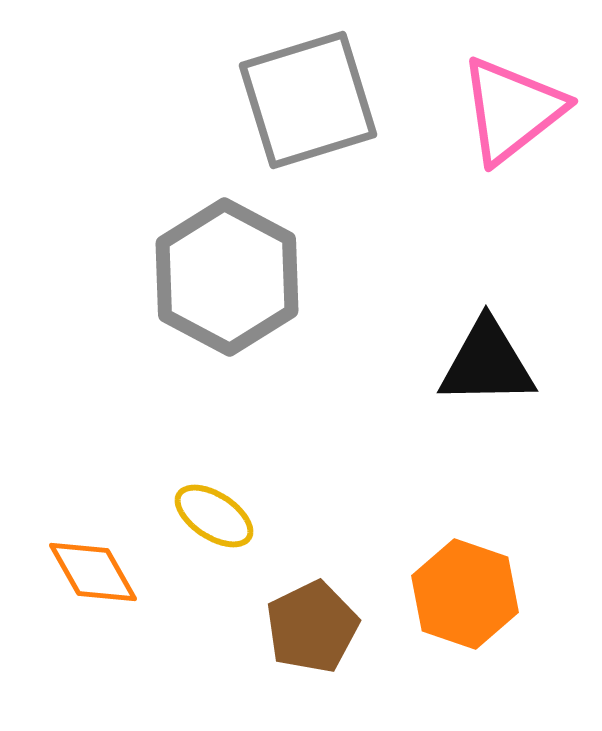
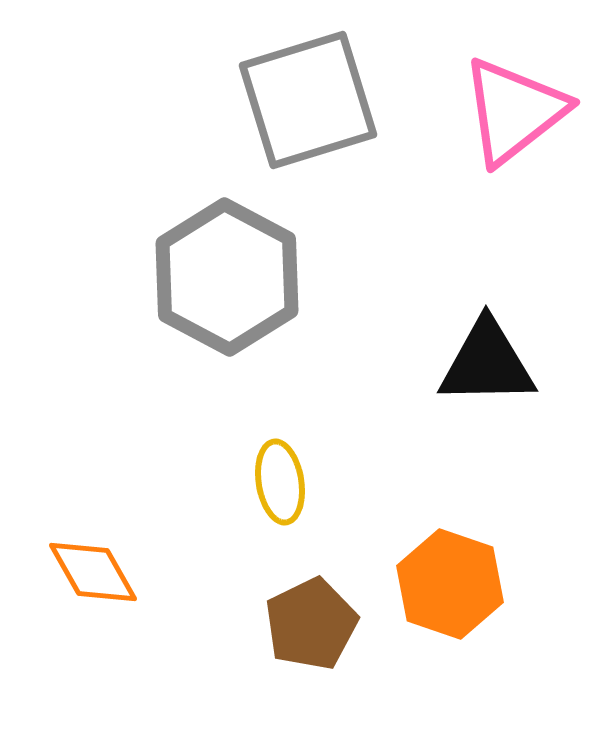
pink triangle: moved 2 px right, 1 px down
yellow ellipse: moved 66 px right, 34 px up; rotated 48 degrees clockwise
orange hexagon: moved 15 px left, 10 px up
brown pentagon: moved 1 px left, 3 px up
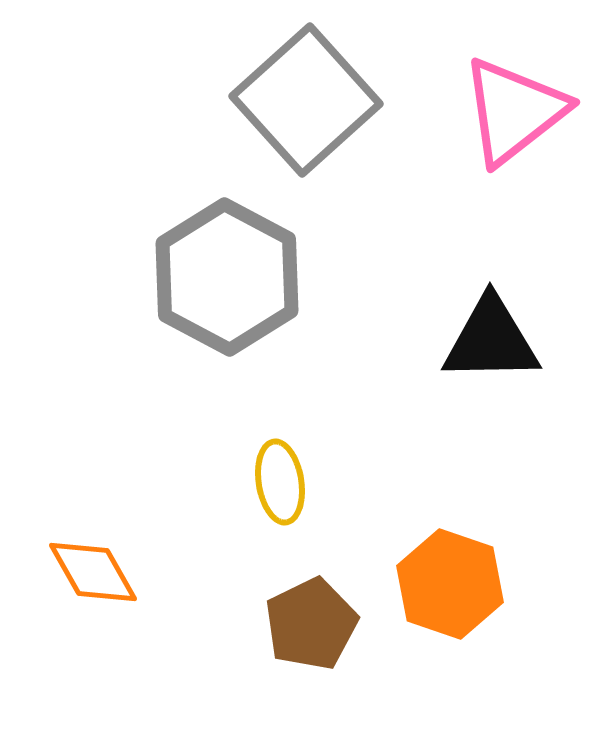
gray square: moved 2 px left; rotated 25 degrees counterclockwise
black triangle: moved 4 px right, 23 px up
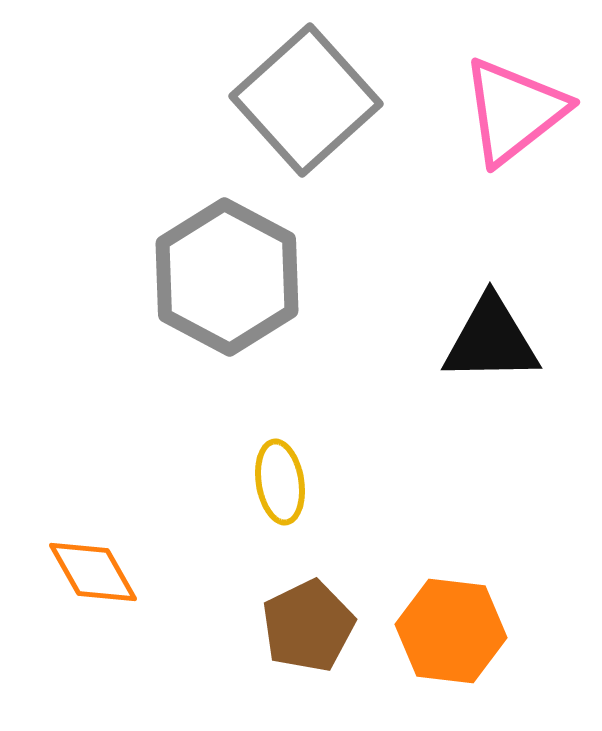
orange hexagon: moved 1 px right, 47 px down; rotated 12 degrees counterclockwise
brown pentagon: moved 3 px left, 2 px down
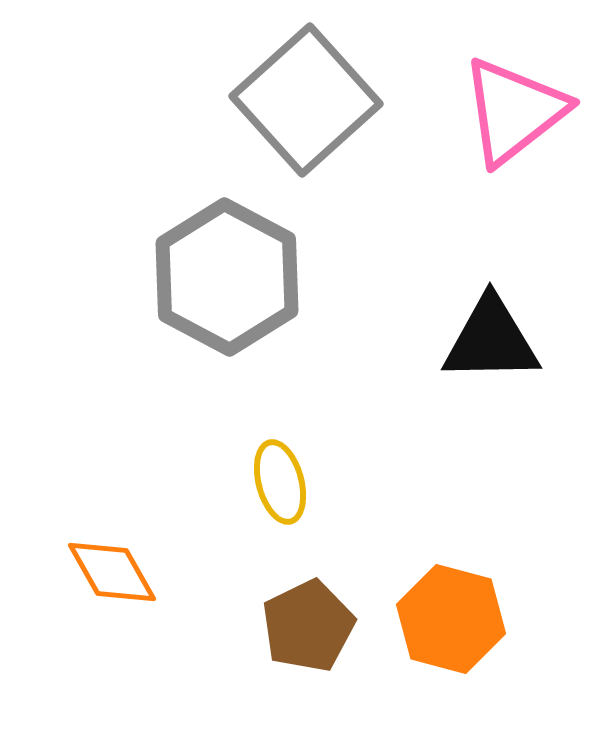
yellow ellipse: rotated 6 degrees counterclockwise
orange diamond: moved 19 px right
orange hexagon: moved 12 px up; rotated 8 degrees clockwise
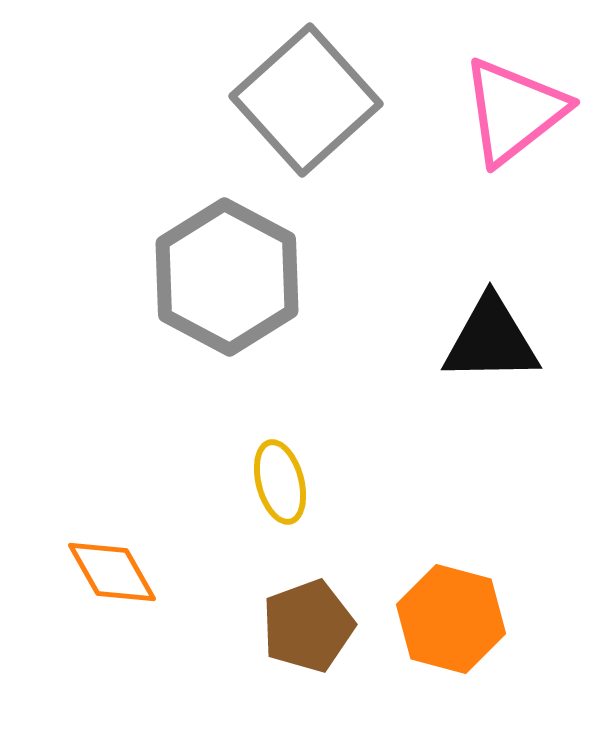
brown pentagon: rotated 6 degrees clockwise
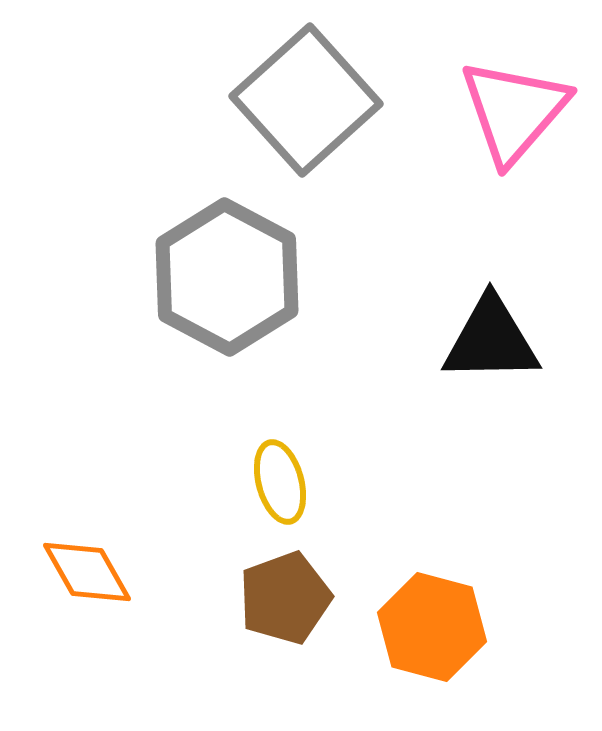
pink triangle: rotated 11 degrees counterclockwise
orange diamond: moved 25 px left
orange hexagon: moved 19 px left, 8 px down
brown pentagon: moved 23 px left, 28 px up
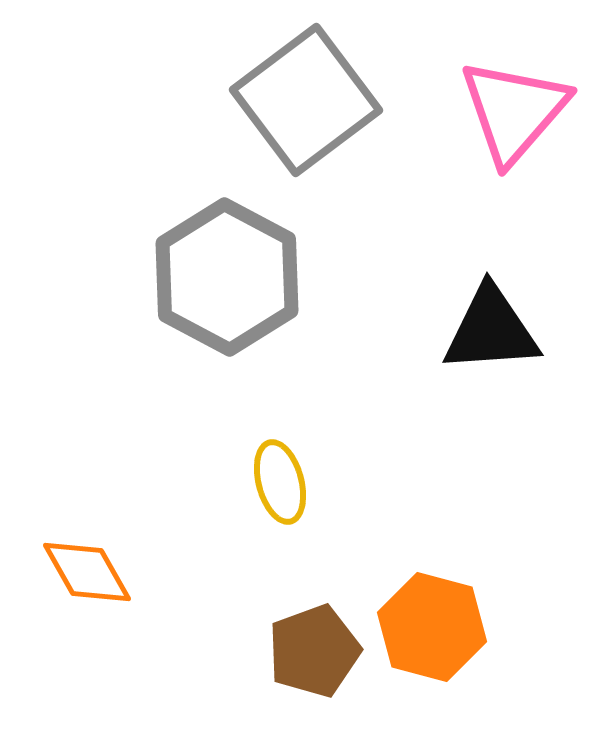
gray square: rotated 5 degrees clockwise
black triangle: moved 10 px up; rotated 3 degrees counterclockwise
brown pentagon: moved 29 px right, 53 px down
